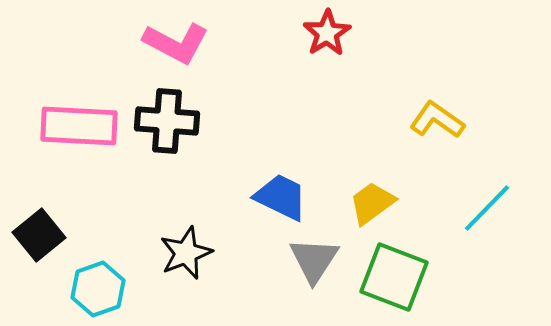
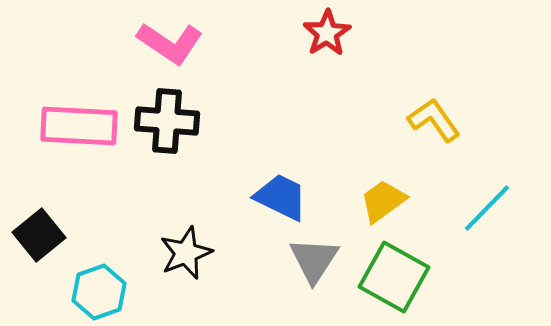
pink L-shape: moved 6 px left; rotated 6 degrees clockwise
yellow L-shape: moved 3 px left; rotated 20 degrees clockwise
yellow trapezoid: moved 11 px right, 2 px up
green square: rotated 8 degrees clockwise
cyan hexagon: moved 1 px right, 3 px down
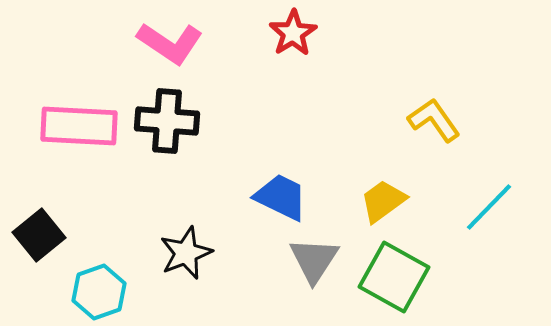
red star: moved 34 px left
cyan line: moved 2 px right, 1 px up
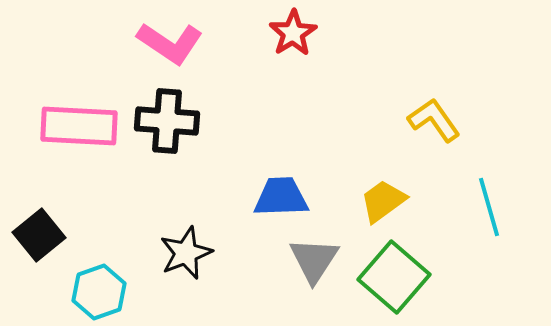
blue trapezoid: rotated 28 degrees counterclockwise
cyan line: rotated 60 degrees counterclockwise
green square: rotated 12 degrees clockwise
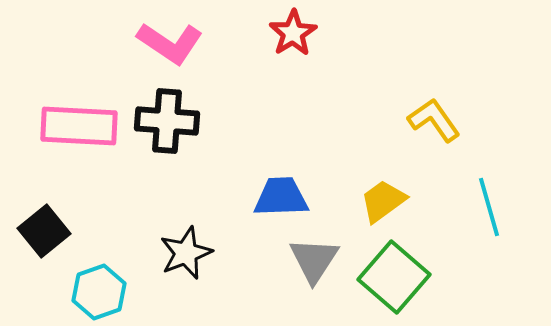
black square: moved 5 px right, 4 px up
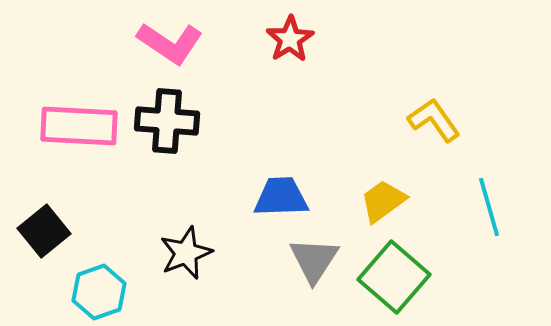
red star: moved 3 px left, 6 px down
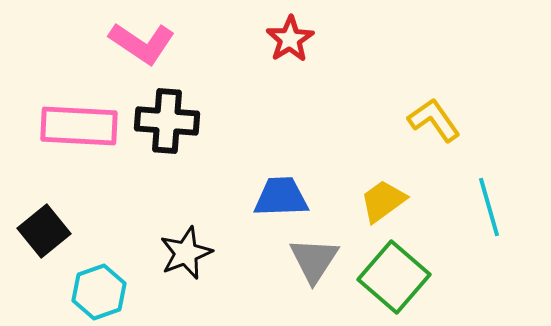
pink L-shape: moved 28 px left
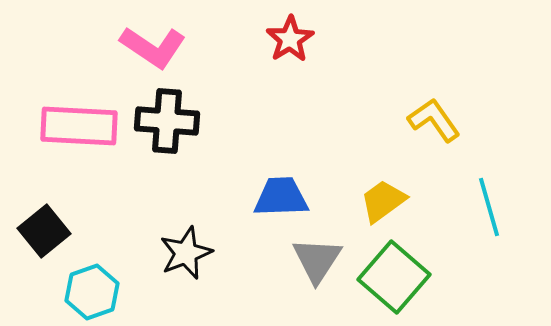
pink L-shape: moved 11 px right, 4 px down
gray triangle: moved 3 px right
cyan hexagon: moved 7 px left
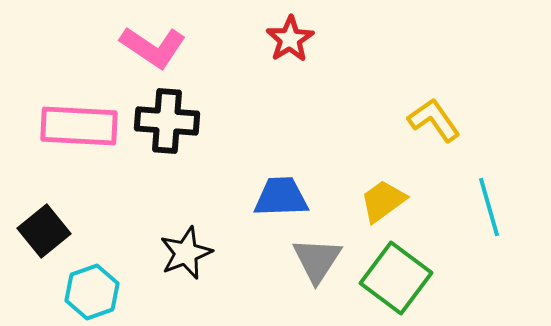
green square: moved 2 px right, 1 px down; rotated 4 degrees counterclockwise
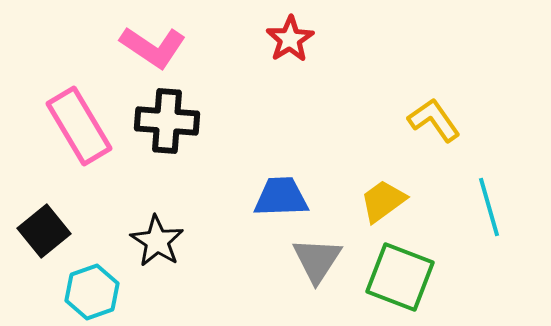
pink rectangle: rotated 56 degrees clockwise
black star: moved 29 px left, 12 px up; rotated 18 degrees counterclockwise
green square: moved 4 px right, 1 px up; rotated 16 degrees counterclockwise
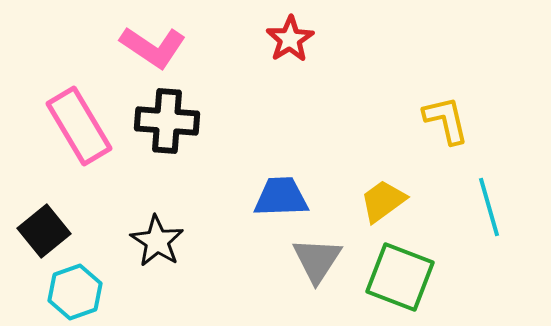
yellow L-shape: moved 12 px right; rotated 22 degrees clockwise
cyan hexagon: moved 17 px left
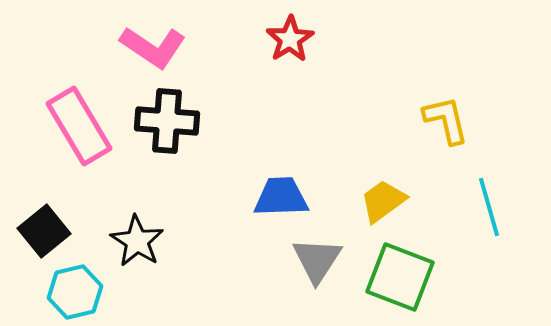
black star: moved 20 px left
cyan hexagon: rotated 6 degrees clockwise
